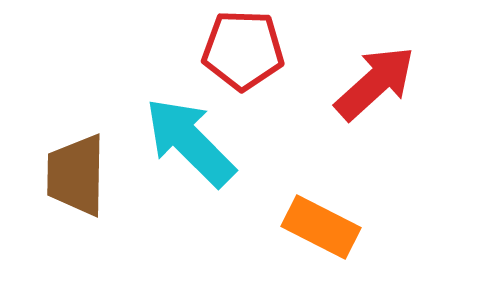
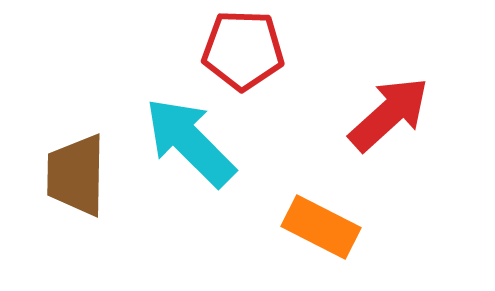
red arrow: moved 14 px right, 31 px down
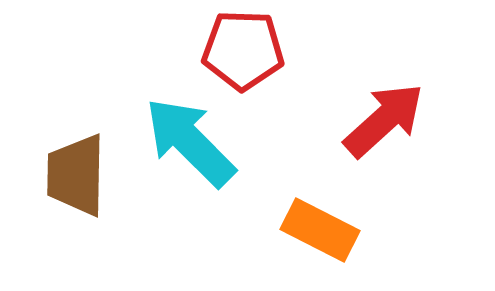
red arrow: moved 5 px left, 6 px down
orange rectangle: moved 1 px left, 3 px down
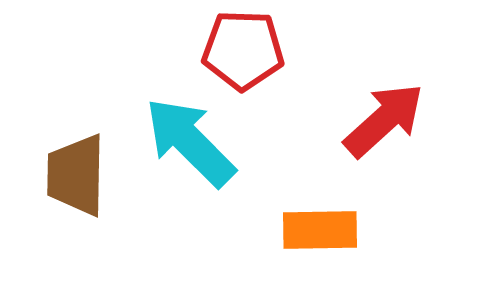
orange rectangle: rotated 28 degrees counterclockwise
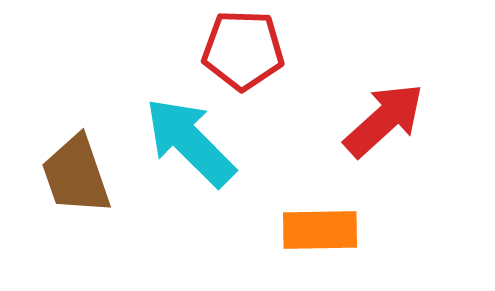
brown trapezoid: rotated 20 degrees counterclockwise
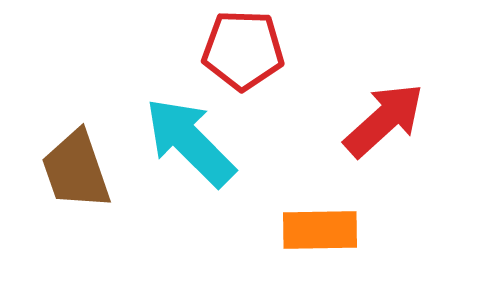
brown trapezoid: moved 5 px up
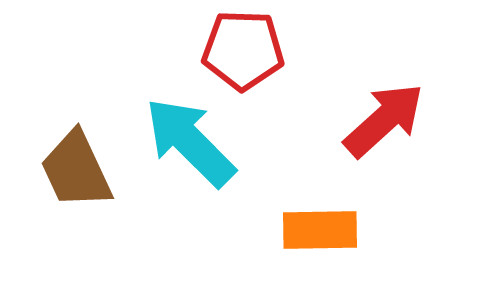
brown trapezoid: rotated 6 degrees counterclockwise
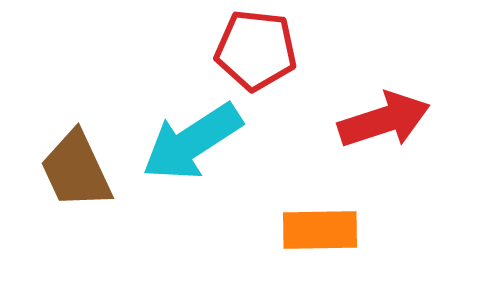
red pentagon: moved 13 px right; rotated 4 degrees clockwise
red arrow: rotated 24 degrees clockwise
cyan arrow: moved 2 px right; rotated 78 degrees counterclockwise
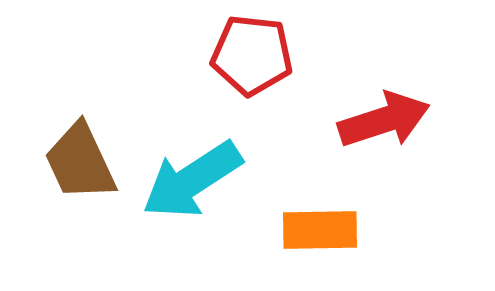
red pentagon: moved 4 px left, 5 px down
cyan arrow: moved 38 px down
brown trapezoid: moved 4 px right, 8 px up
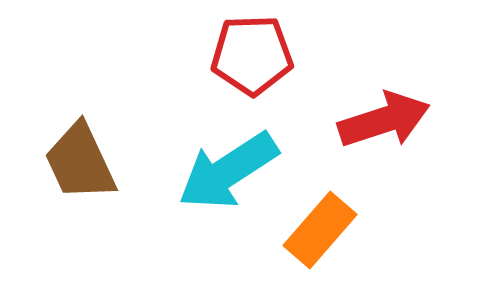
red pentagon: rotated 8 degrees counterclockwise
cyan arrow: moved 36 px right, 9 px up
orange rectangle: rotated 48 degrees counterclockwise
